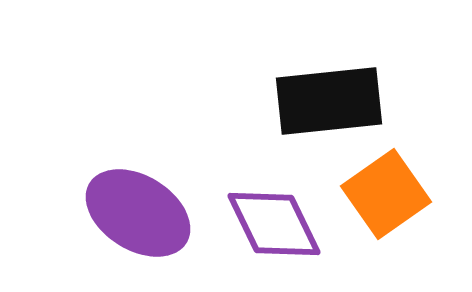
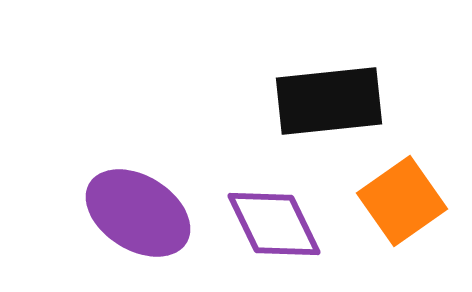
orange square: moved 16 px right, 7 px down
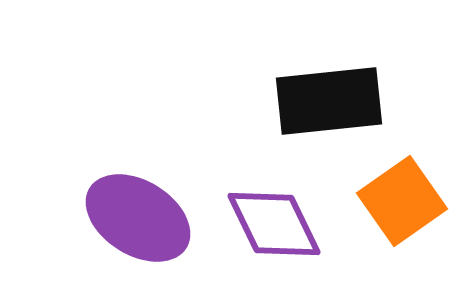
purple ellipse: moved 5 px down
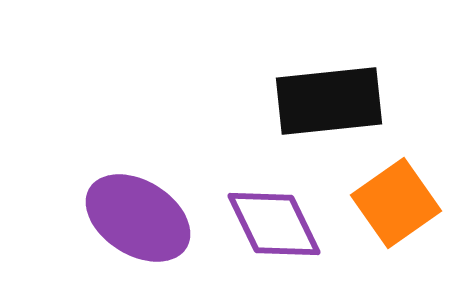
orange square: moved 6 px left, 2 px down
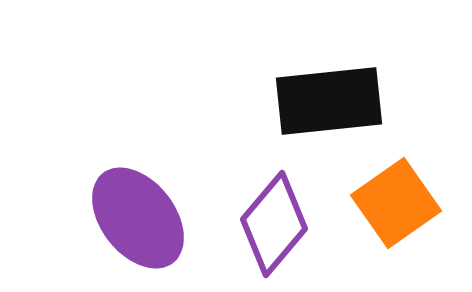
purple ellipse: rotated 20 degrees clockwise
purple diamond: rotated 66 degrees clockwise
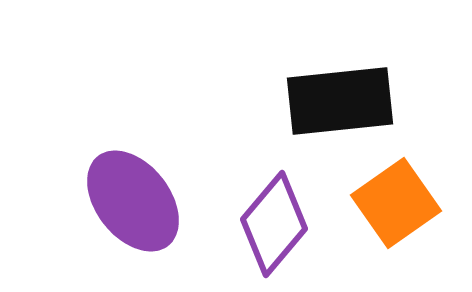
black rectangle: moved 11 px right
purple ellipse: moved 5 px left, 17 px up
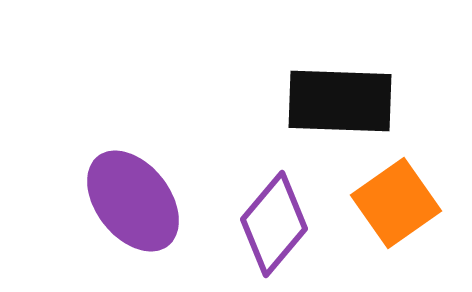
black rectangle: rotated 8 degrees clockwise
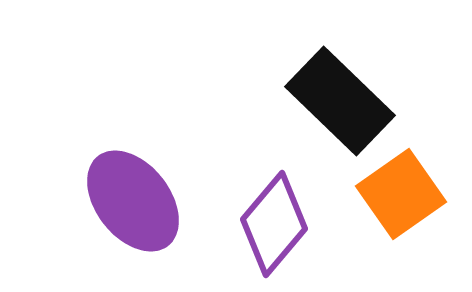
black rectangle: rotated 42 degrees clockwise
orange square: moved 5 px right, 9 px up
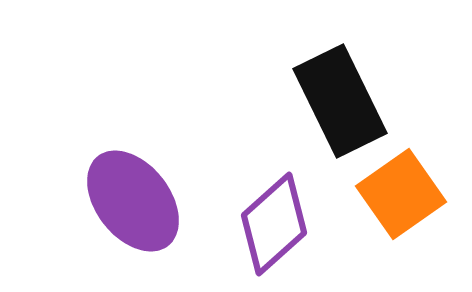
black rectangle: rotated 20 degrees clockwise
purple diamond: rotated 8 degrees clockwise
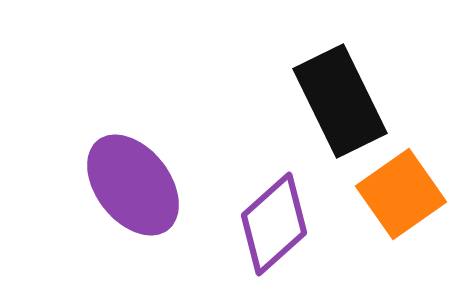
purple ellipse: moved 16 px up
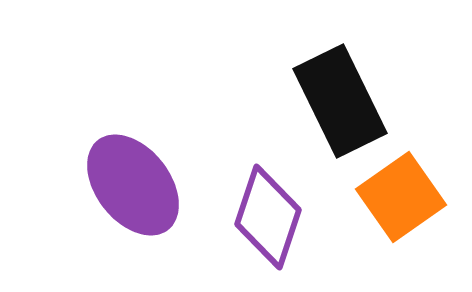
orange square: moved 3 px down
purple diamond: moved 6 px left, 7 px up; rotated 30 degrees counterclockwise
